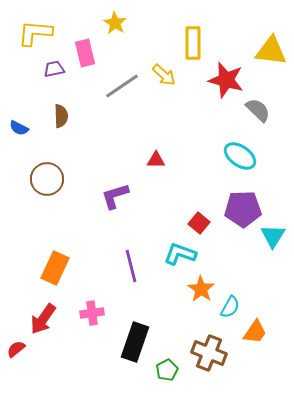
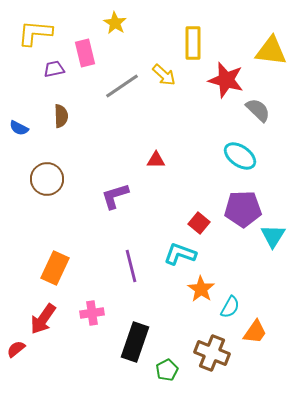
brown cross: moved 3 px right
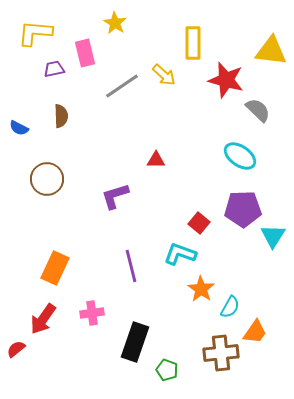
brown cross: moved 9 px right; rotated 28 degrees counterclockwise
green pentagon: rotated 25 degrees counterclockwise
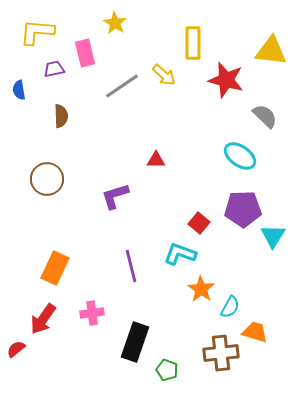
yellow L-shape: moved 2 px right, 1 px up
gray semicircle: moved 7 px right, 6 px down
blue semicircle: moved 38 px up; rotated 54 degrees clockwise
orange trapezoid: rotated 108 degrees counterclockwise
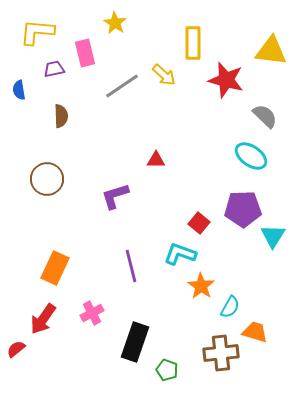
cyan ellipse: moved 11 px right
orange star: moved 3 px up
pink cross: rotated 20 degrees counterclockwise
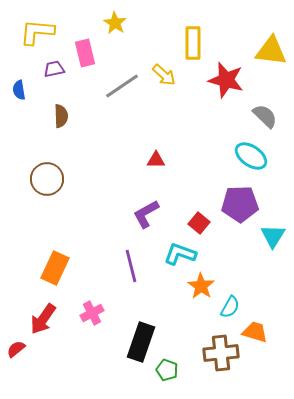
purple L-shape: moved 31 px right, 18 px down; rotated 12 degrees counterclockwise
purple pentagon: moved 3 px left, 5 px up
black rectangle: moved 6 px right
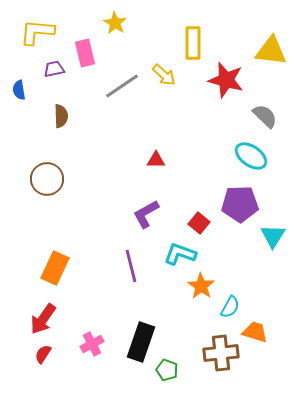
pink cross: moved 31 px down
red semicircle: moved 27 px right, 5 px down; rotated 18 degrees counterclockwise
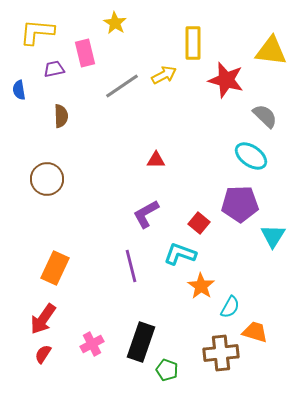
yellow arrow: rotated 70 degrees counterclockwise
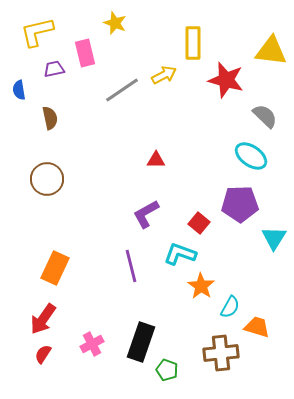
yellow star: rotated 10 degrees counterclockwise
yellow L-shape: rotated 18 degrees counterclockwise
gray line: moved 4 px down
brown semicircle: moved 11 px left, 2 px down; rotated 10 degrees counterclockwise
cyan triangle: moved 1 px right, 2 px down
orange trapezoid: moved 2 px right, 5 px up
